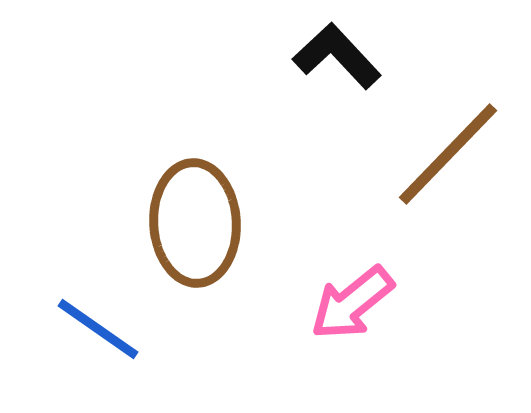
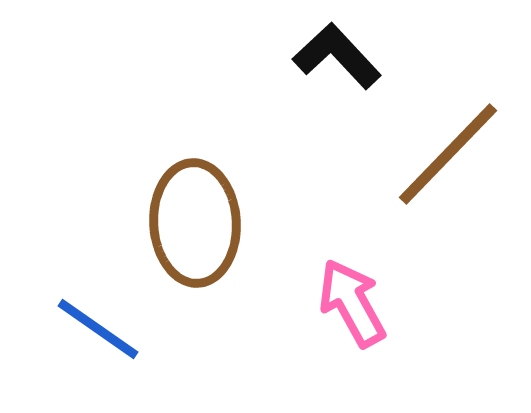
pink arrow: rotated 100 degrees clockwise
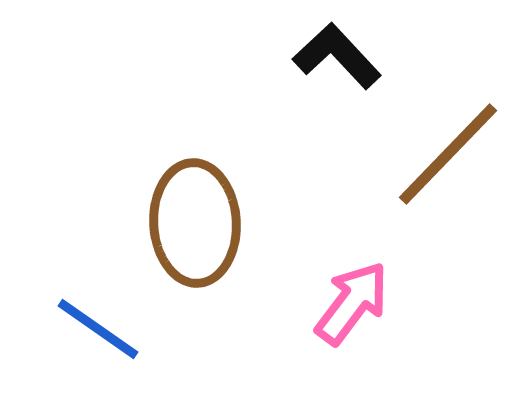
pink arrow: rotated 66 degrees clockwise
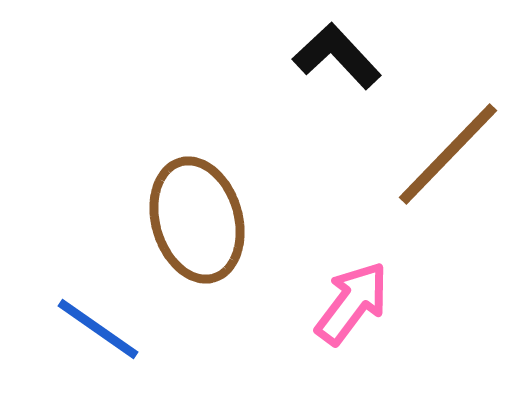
brown ellipse: moved 2 px right, 3 px up; rotated 13 degrees counterclockwise
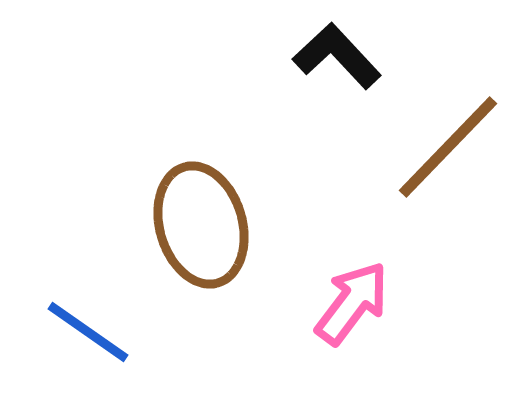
brown line: moved 7 px up
brown ellipse: moved 4 px right, 5 px down
blue line: moved 10 px left, 3 px down
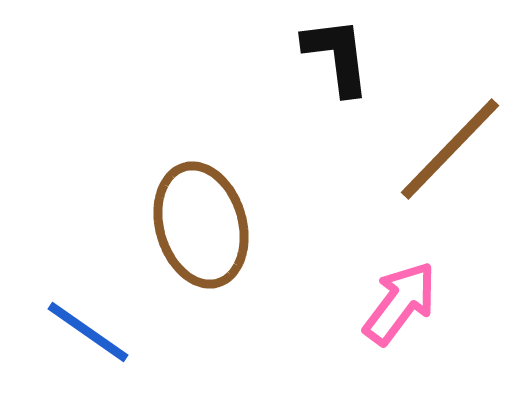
black L-shape: rotated 36 degrees clockwise
brown line: moved 2 px right, 2 px down
pink arrow: moved 48 px right
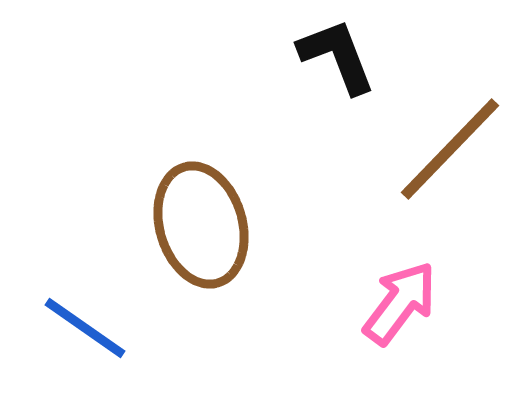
black L-shape: rotated 14 degrees counterclockwise
blue line: moved 3 px left, 4 px up
